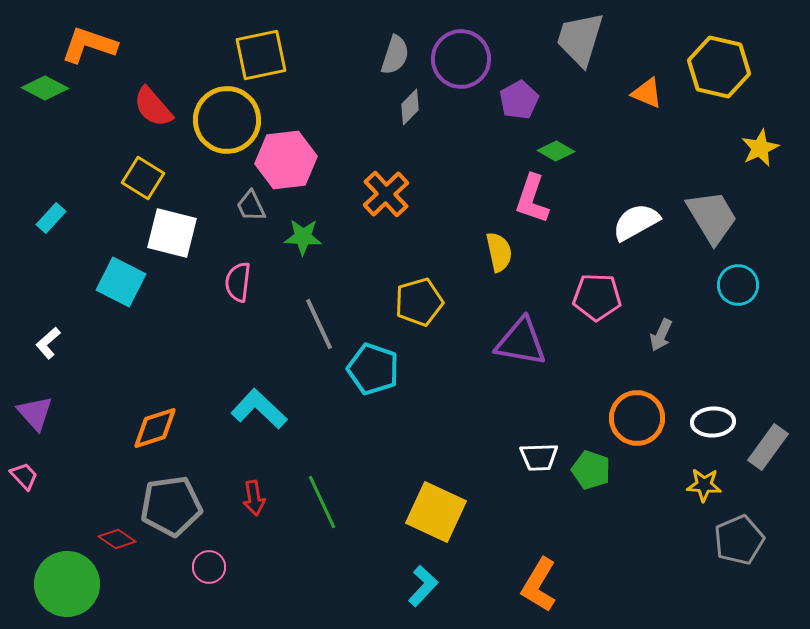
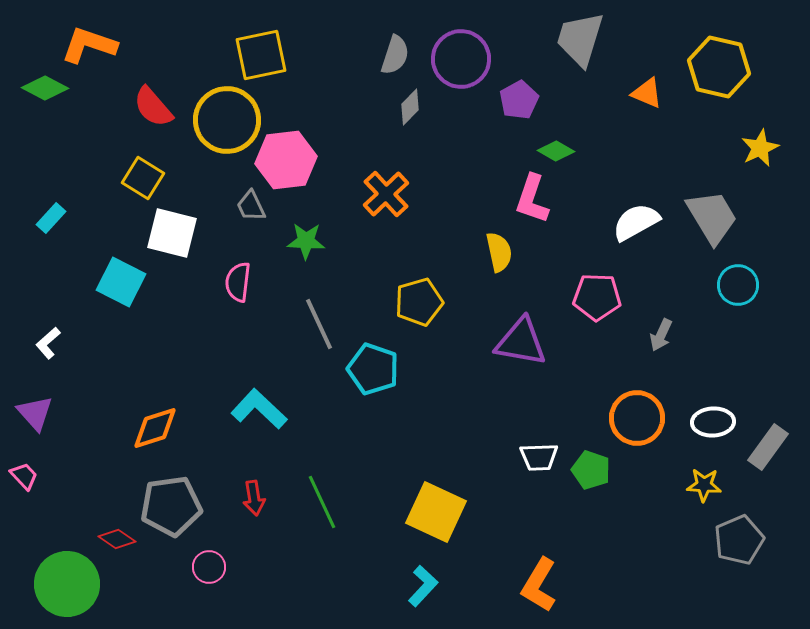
green star at (303, 237): moved 3 px right, 4 px down
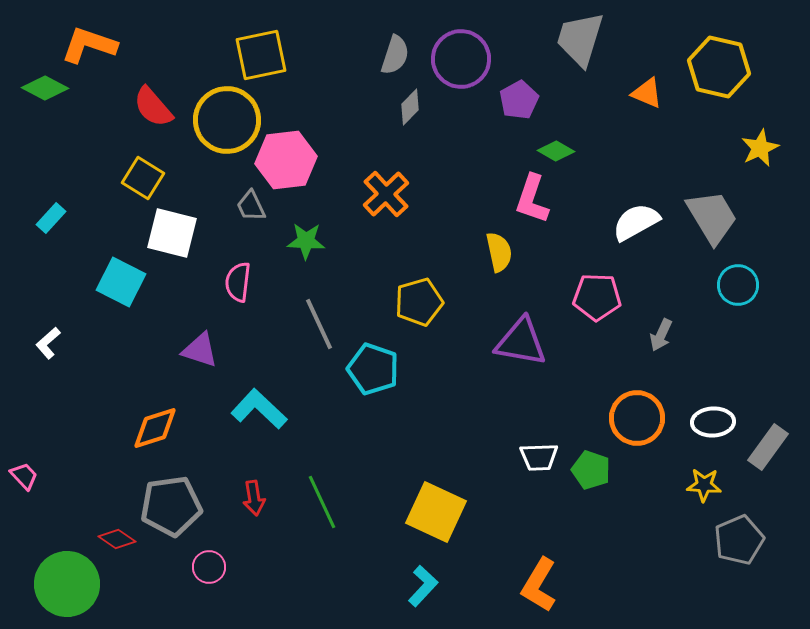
purple triangle at (35, 413): moved 165 px right, 63 px up; rotated 30 degrees counterclockwise
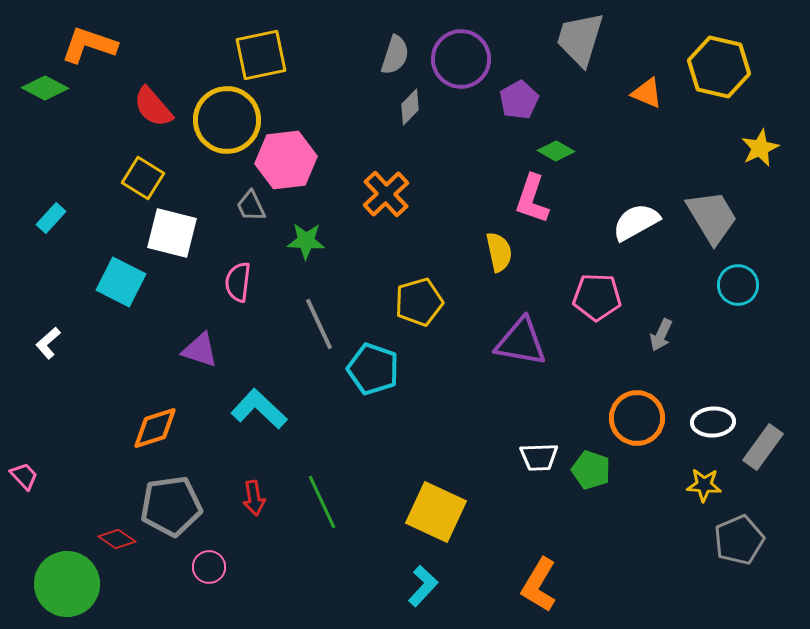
gray rectangle at (768, 447): moved 5 px left
